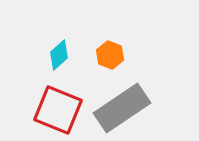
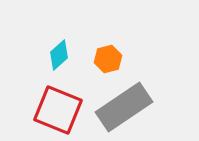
orange hexagon: moved 2 px left, 4 px down; rotated 24 degrees clockwise
gray rectangle: moved 2 px right, 1 px up
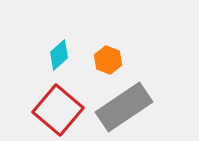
orange hexagon: moved 1 px down; rotated 24 degrees counterclockwise
red square: rotated 18 degrees clockwise
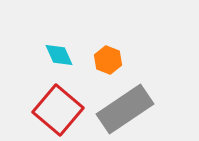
cyan diamond: rotated 72 degrees counterclockwise
gray rectangle: moved 1 px right, 2 px down
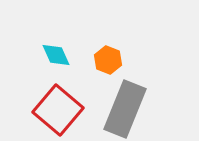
cyan diamond: moved 3 px left
gray rectangle: rotated 34 degrees counterclockwise
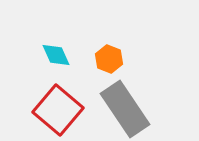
orange hexagon: moved 1 px right, 1 px up
gray rectangle: rotated 56 degrees counterclockwise
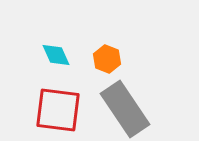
orange hexagon: moved 2 px left
red square: rotated 33 degrees counterclockwise
